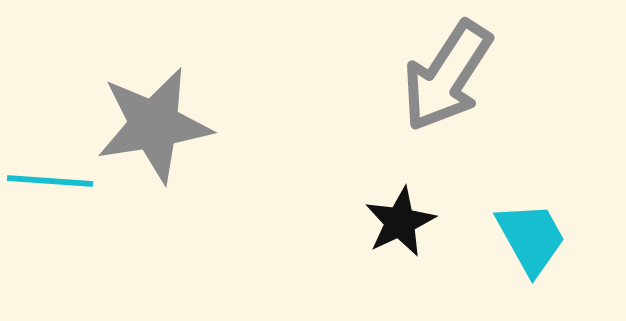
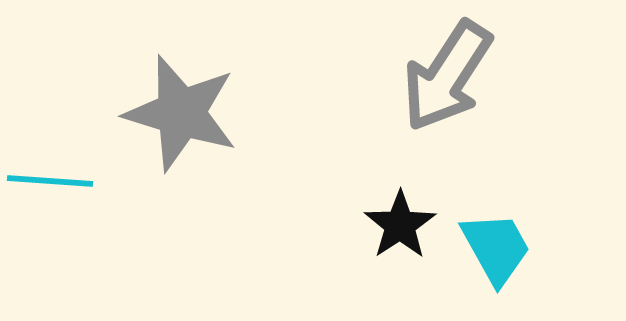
gray star: moved 27 px right, 12 px up; rotated 26 degrees clockwise
black star: moved 3 px down; rotated 8 degrees counterclockwise
cyan trapezoid: moved 35 px left, 10 px down
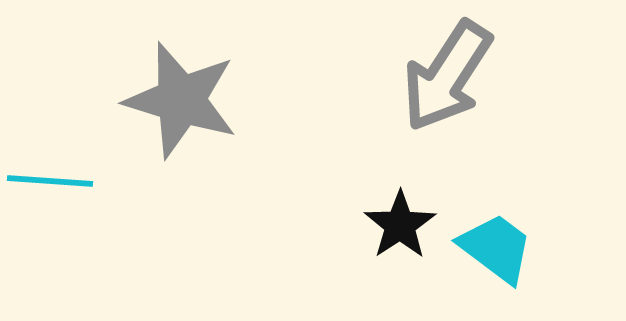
gray star: moved 13 px up
cyan trapezoid: rotated 24 degrees counterclockwise
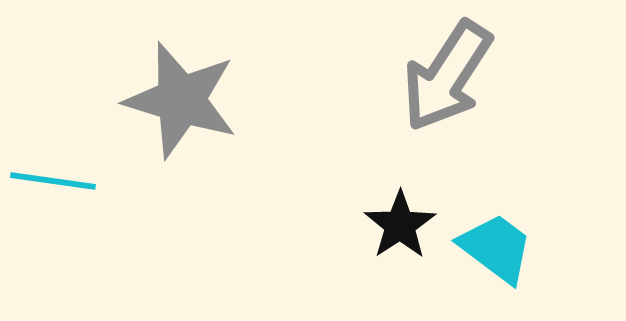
cyan line: moved 3 px right; rotated 4 degrees clockwise
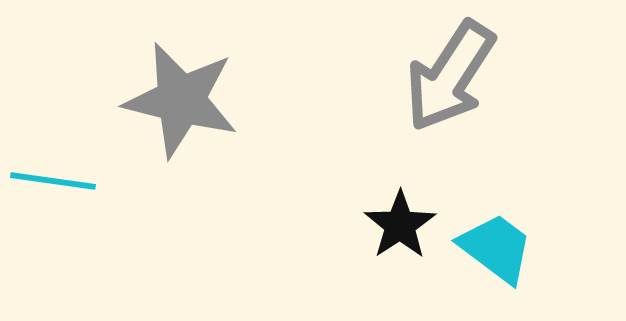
gray arrow: moved 3 px right
gray star: rotated 3 degrees counterclockwise
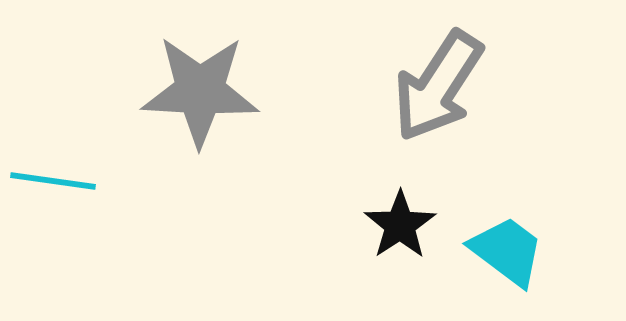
gray arrow: moved 12 px left, 10 px down
gray star: moved 19 px right, 9 px up; rotated 11 degrees counterclockwise
cyan trapezoid: moved 11 px right, 3 px down
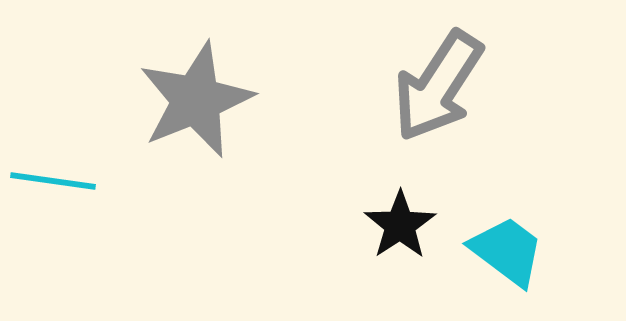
gray star: moved 4 px left, 9 px down; rotated 25 degrees counterclockwise
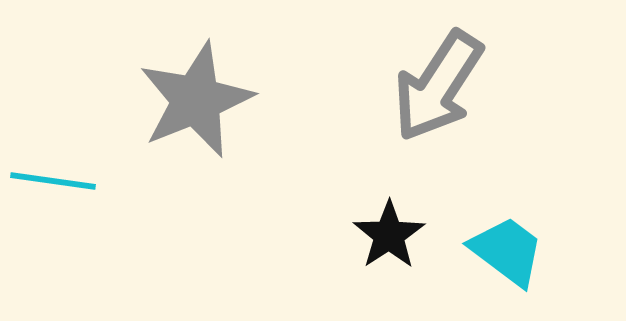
black star: moved 11 px left, 10 px down
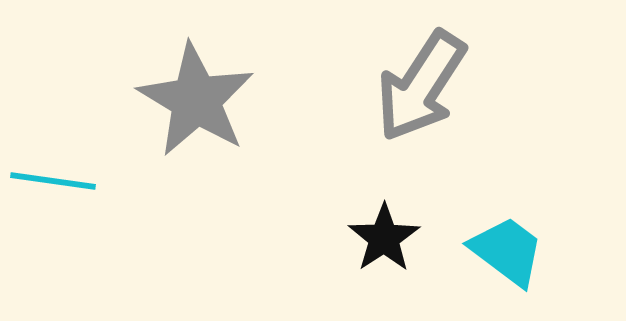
gray arrow: moved 17 px left
gray star: rotated 19 degrees counterclockwise
black star: moved 5 px left, 3 px down
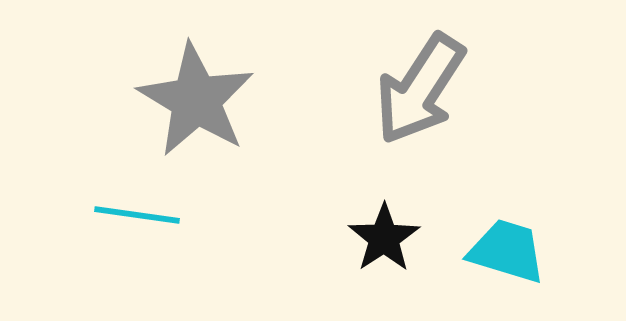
gray arrow: moved 1 px left, 3 px down
cyan line: moved 84 px right, 34 px down
cyan trapezoid: rotated 20 degrees counterclockwise
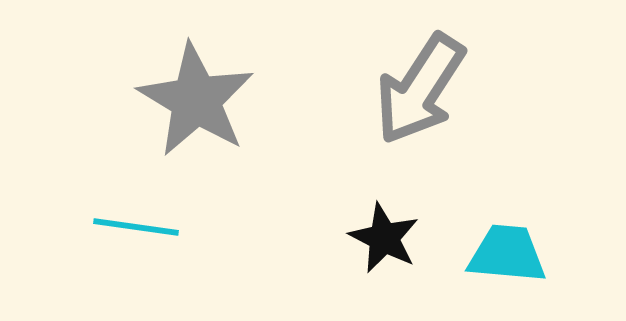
cyan line: moved 1 px left, 12 px down
black star: rotated 12 degrees counterclockwise
cyan trapezoid: moved 3 px down; rotated 12 degrees counterclockwise
